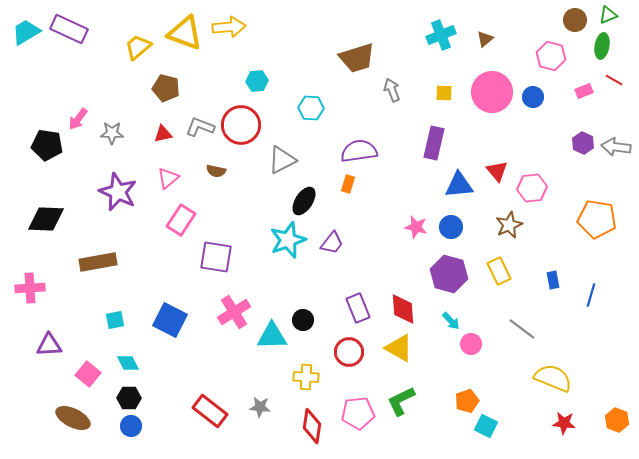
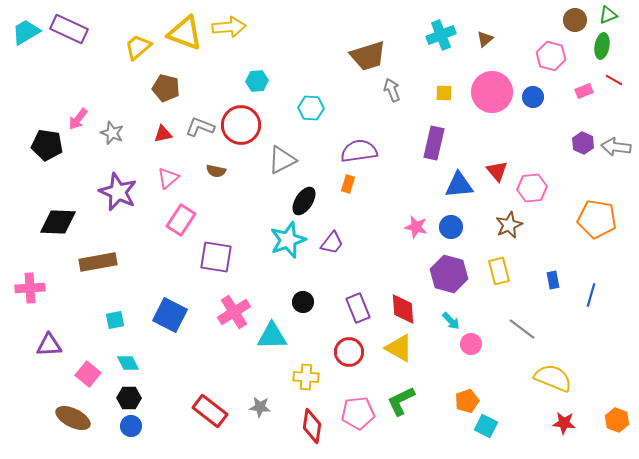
brown trapezoid at (357, 58): moved 11 px right, 2 px up
gray star at (112, 133): rotated 20 degrees clockwise
black diamond at (46, 219): moved 12 px right, 3 px down
yellow rectangle at (499, 271): rotated 12 degrees clockwise
blue square at (170, 320): moved 5 px up
black circle at (303, 320): moved 18 px up
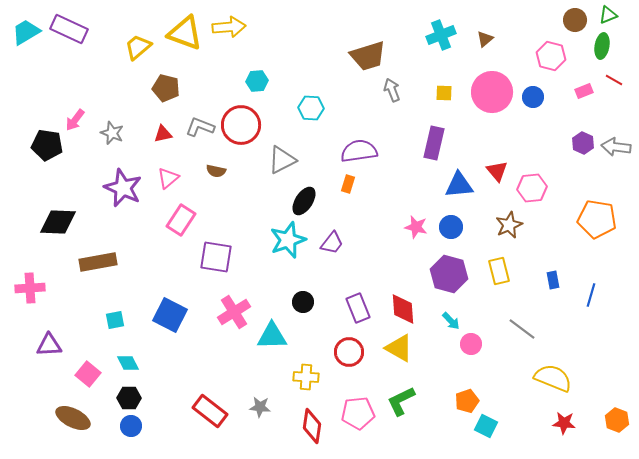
pink arrow at (78, 119): moved 3 px left, 1 px down
purple star at (118, 192): moved 5 px right, 4 px up
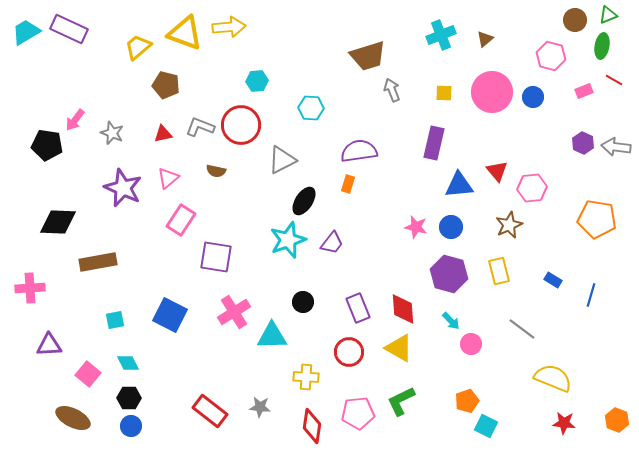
brown pentagon at (166, 88): moved 3 px up
blue rectangle at (553, 280): rotated 48 degrees counterclockwise
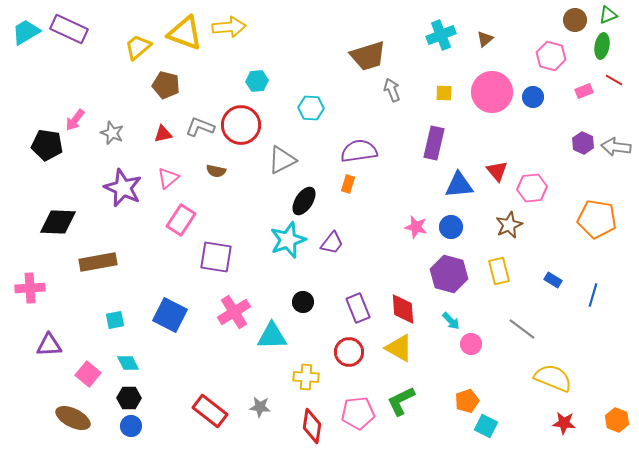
blue line at (591, 295): moved 2 px right
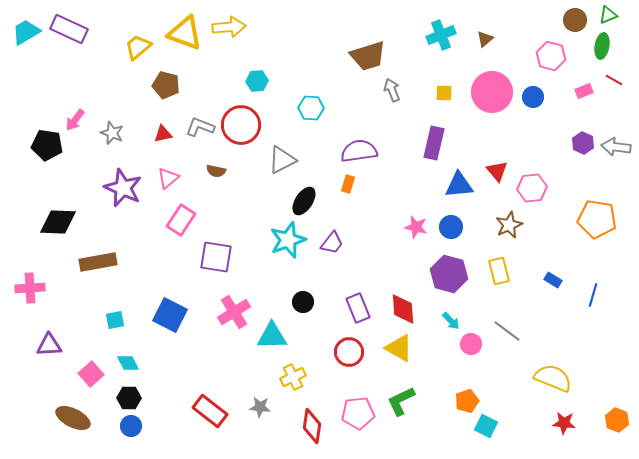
gray line at (522, 329): moved 15 px left, 2 px down
pink square at (88, 374): moved 3 px right; rotated 10 degrees clockwise
yellow cross at (306, 377): moved 13 px left; rotated 30 degrees counterclockwise
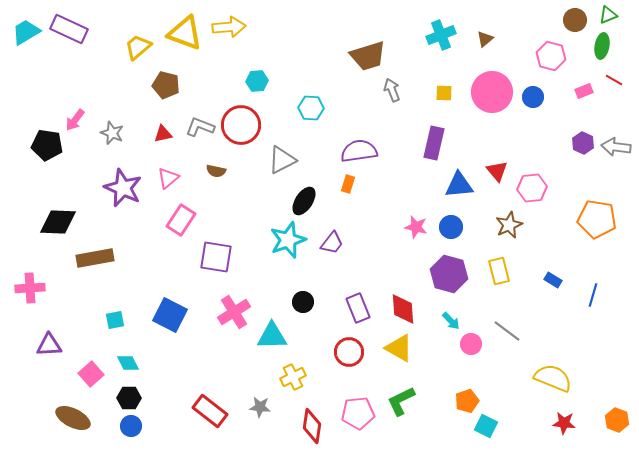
brown rectangle at (98, 262): moved 3 px left, 4 px up
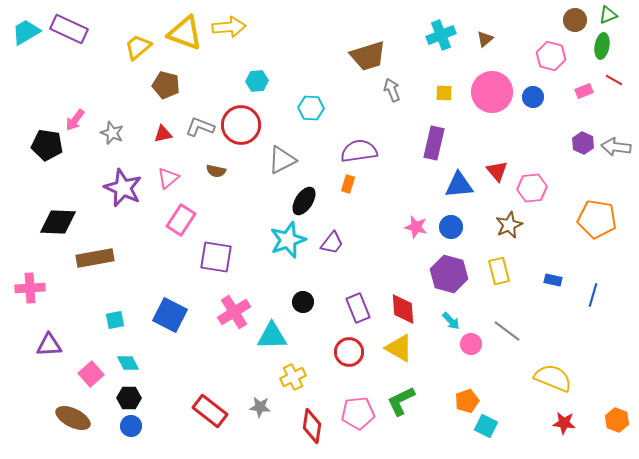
blue rectangle at (553, 280): rotated 18 degrees counterclockwise
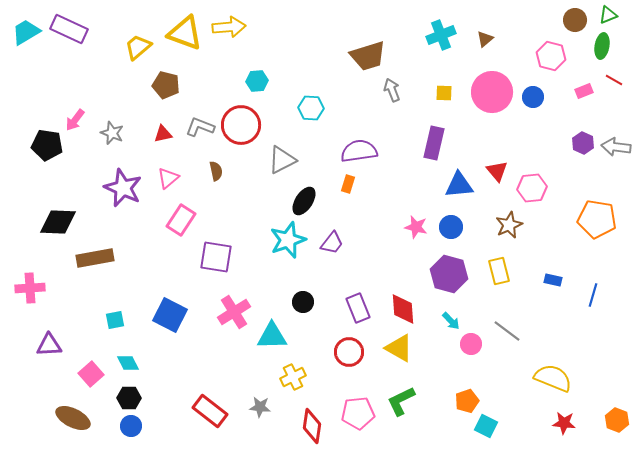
brown semicircle at (216, 171): rotated 114 degrees counterclockwise
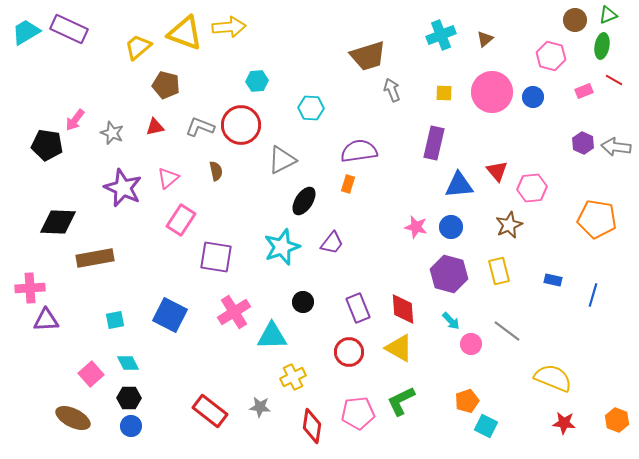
red triangle at (163, 134): moved 8 px left, 7 px up
cyan star at (288, 240): moved 6 px left, 7 px down
purple triangle at (49, 345): moved 3 px left, 25 px up
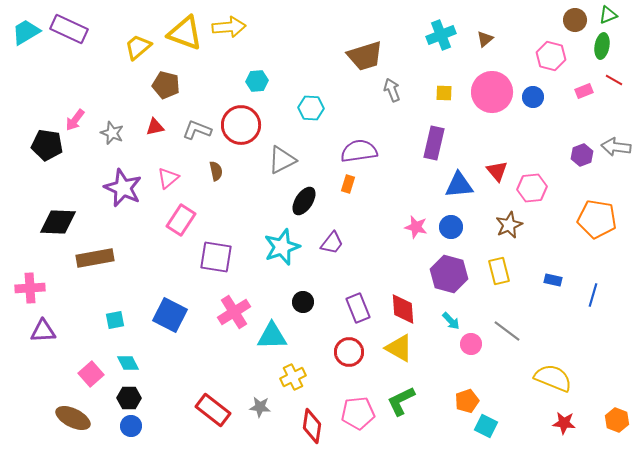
brown trapezoid at (368, 56): moved 3 px left
gray L-shape at (200, 127): moved 3 px left, 3 px down
purple hexagon at (583, 143): moved 1 px left, 12 px down; rotated 15 degrees clockwise
purple triangle at (46, 320): moved 3 px left, 11 px down
red rectangle at (210, 411): moved 3 px right, 1 px up
